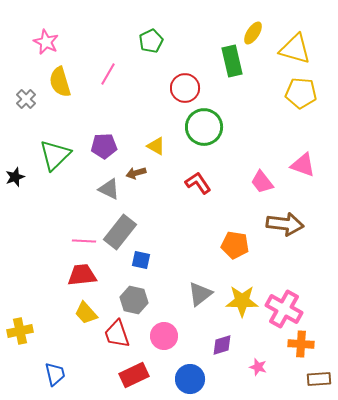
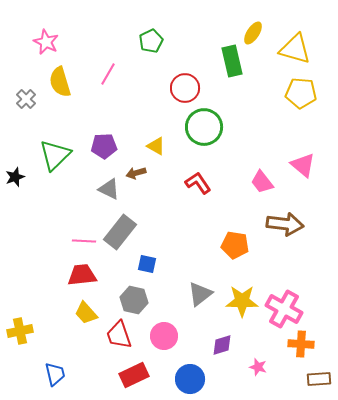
pink triangle at (303, 165): rotated 20 degrees clockwise
blue square at (141, 260): moved 6 px right, 4 px down
red trapezoid at (117, 334): moved 2 px right, 1 px down
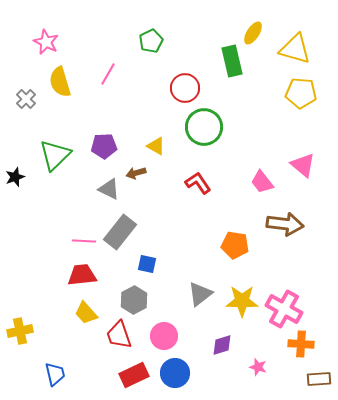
gray hexagon at (134, 300): rotated 20 degrees clockwise
blue circle at (190, 379): moved 15 px left, 6 px up
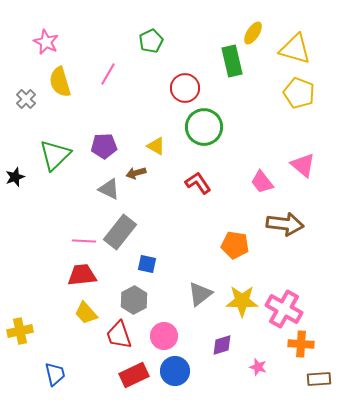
yellow pentagon at (301, 93): moved 2 px left; rotated 16 degrees clockwise
blue circle at (175, 373): moved 2 px up
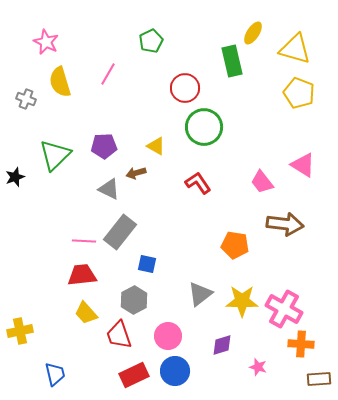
gray cross at (26, 99): rotated 24 degrees counterclockwise
pink triangle at (303, 165): rotated 8 degrees counterclockwise
pink circle at (164, 336): moved 4 px right
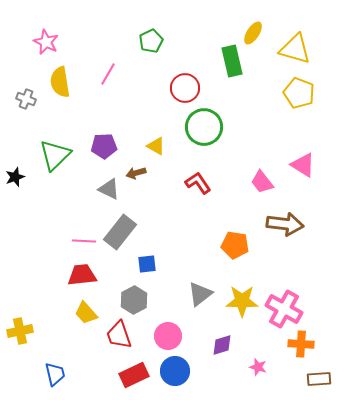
yellow semicircle at (60, 82): rotated 8 degrees clockwise
blue square at (147, 264): rotated 18 degrees counterclockwise
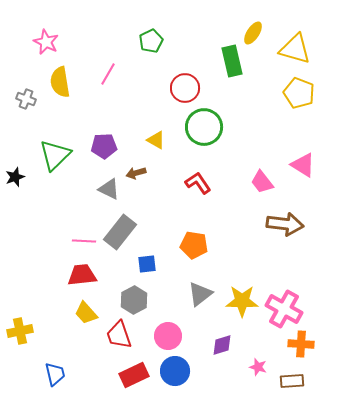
yellow triangle at (156, 146): moved 6 px up
orange pentagon at (235, 245): moved 41 px left
brown rectangle at (319, 379): moved 27 px left, 2 px down
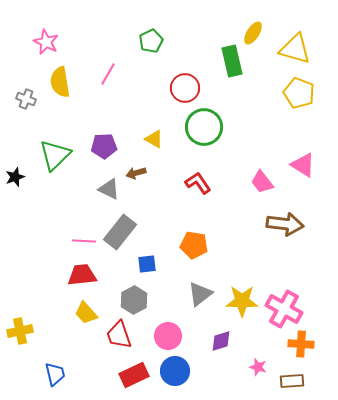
yellow triangle at (156, 140): moved 2 px left, 1 px up
purple diamond at (222, 345): moved 1 px left, 4 px up
